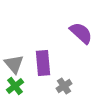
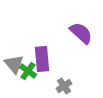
purple rectangle: moved 1 px left, 4 px up
green cross: moved 13 px right, 15 px up; rotated 18 degrees counterclockwise
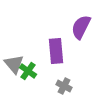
purple semicircle: moved 6 px up; rotated 105 degrees counterclockwise
purple rectangle: moved 14 px right, 8 px up
gray cross: rotated 28 degrees counterclockwise
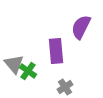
gray cross: moved 1 px right, 1 px down; rotated 28 degrees clockwise
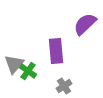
purple semicircle: moved 4 px right, 3 px up; rotated 20 degrees clockwise
gray triangle: rotated 20 degrees clockwise
gray cross: moved 1 px left, 1 px up
